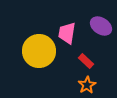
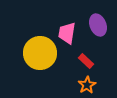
purple ellipse: moved 3 px left, 1 px up; rotated 35 degrees clockwise
yellow circle: moved 1 px right, 2 px down
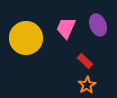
pink trapezoid: moved 1 px left, 5 px up; rotated 15 degrees clockwise
yellow circle: moved 14 px left, 15 px up
red rectangle: moved 1 px left
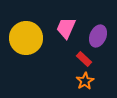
purple ellipse: moved 11 px down; rotated 45 degrees clockwise
red rectangle: moved 1 px left, 2 px up
orange star: moved 2 px left, 4 px up
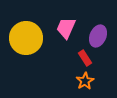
red rectangle: moved 1 px right, 1 px up; rotated 14 degrees clockwise
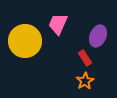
pink trapezoid: moved 8 px left, 4 px up
yellow circle: moved 1 px left, 3 px down
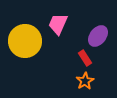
purple ellipse: rotated 15 degrees clockwise
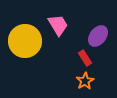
pink trapezoid: moved 1 px down; rotated 125 degrees clockwise
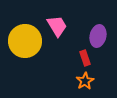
pink trapezoid: moved 1 px left, 1 px down
purple ellipse: rotated 25 degrees counterclockwise
red rectangle: rotated 14 degrees clockwise
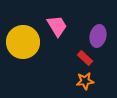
yellow circle: moved 2 px left, 1 px down
red rectangle: rotated 28 degrees counterclockwise
orange star: rotated 24 degrees clockwise
